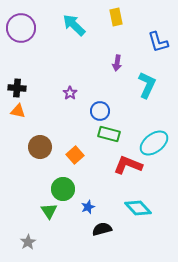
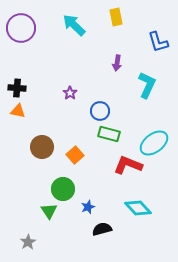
brown circle: moved 2 px right
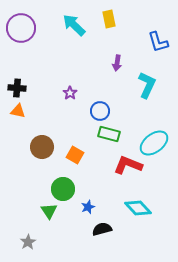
yellow rectangle: moved 7 px left, 2 px down
orange square: rotated 18 degrees counterclockwise
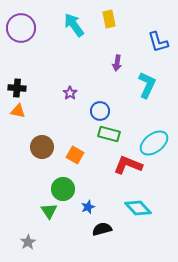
cyan arrow: rotated 10 degrees clockwise
